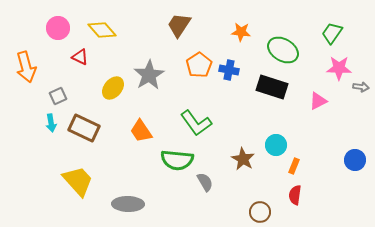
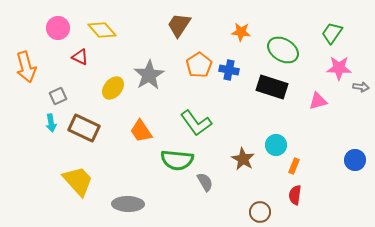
pink triangle: rotated 12 degrees clockwise
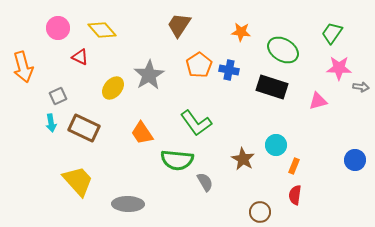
orange arrow: moved 3 px left
orange trapezoid: moved 1 px right, 2 px down
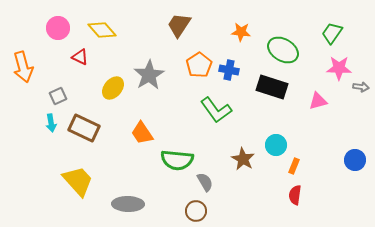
green L-shape: moved 20 px right, 13 px up
brown circle: moved 64 px left, 1 px up
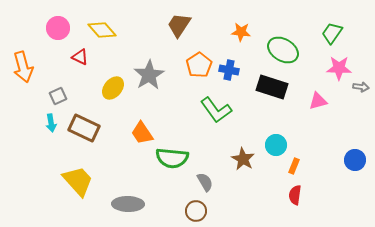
green semicircle: moved 5 px left, 2 px up
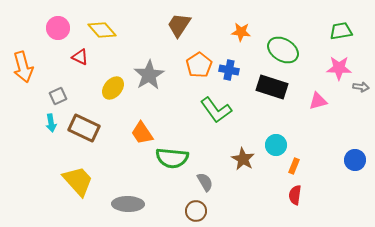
green trapezoid: moved 9 px right, 2 px up; rotated 45 degrees clockwise
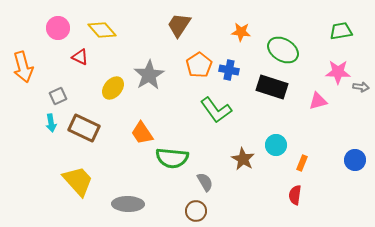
pink star: moved 1 px left, 4 px down
orange rectangle: moved 8 px right, 3 px up
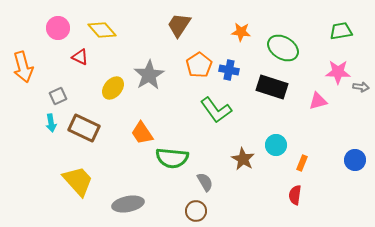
green ellipse: moved 2 px up
gray ellipse: rotated 12 degrees counterclockwise
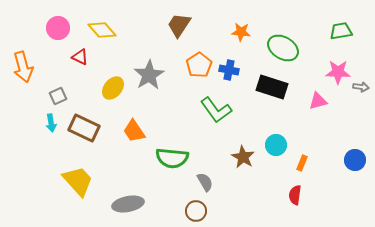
orange trapezoid: moved 8 px left, 2 px up
brown star: moved 2 px up
